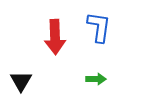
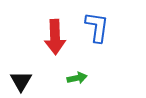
blue L-shape: moved 2 px left
green arrow: moved 19 px left, 1 px up; rotated 12 degrees counterclockwise
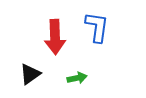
black triangle: moved 9 px right, 7 px up; rotated 25 degrees clockwise
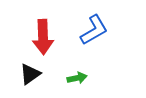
blue L-shape: moved 3 px left, 3 px down; rotated 52 degrees clockwise
red arrow: moved 12 px left
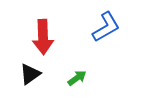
blue L-shape: moved 12 px right, 3 px up
green arrow: rotated 24 degrees counterclockwise
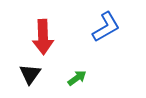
black triangle: rotated 20 degrees counterclockwise
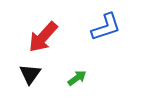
blue L-shape: rotated 12 degrees clockwise
red arrow: rotated 44 degrees clockwise
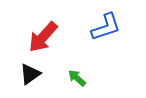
black triangle: rotated 20 degrees clockwise
green arrow: rotated 102 degrees counterclockwise
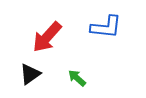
blue L-shape: rotated 24 degrees clockwise
red arrow: moved 4 px right
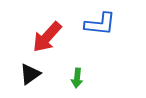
blue L-shape: moved 6 px left, 3 px up
green arrow: rotated 126 degrees counterclockwise
